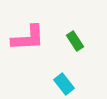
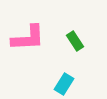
cyan rectangle: rotated 70 degrees clockwise
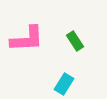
pink L-shape: moved 1 px left, 1 px down
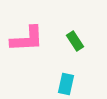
cyan rectangle: moved 2 px right; rotated 20 degrees counterclockwise
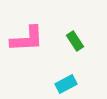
cyan rectangle: rotated 50 degrees clockwise
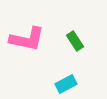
pink L-shape: rotated 15 degrees clockwise
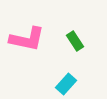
cyan rectangle: rotated 20 degrees counterclockwise
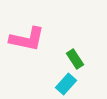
green rectangle: moved 18 px down
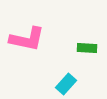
green rectangle: moved 12 px right, 11 px up; rotated 54 degrees counterclockwise
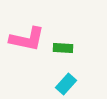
green rectangle: moved 24 px left
